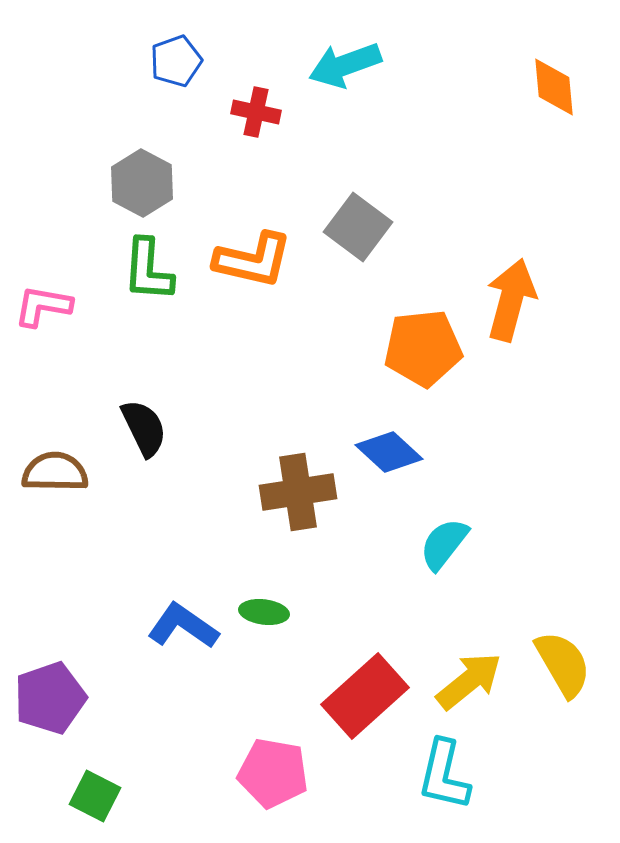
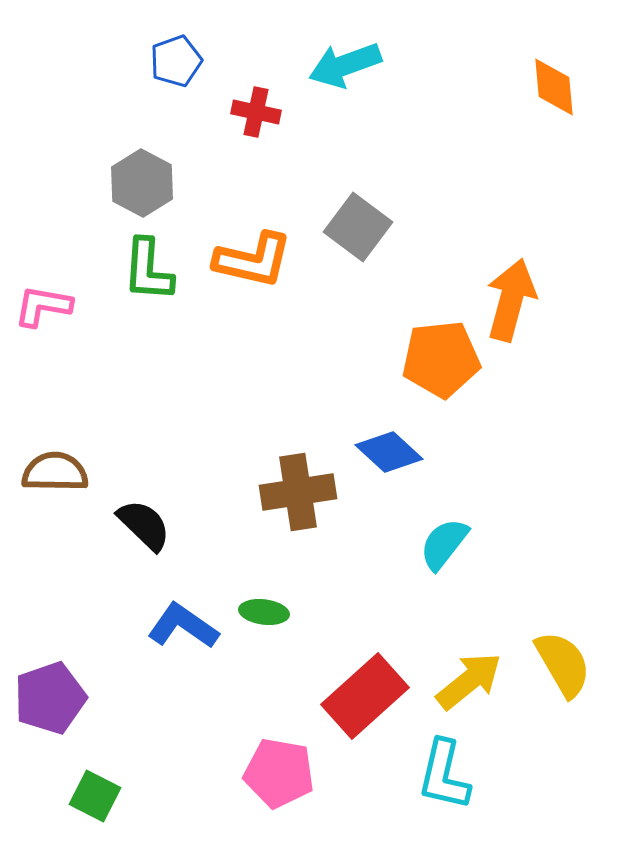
orange pentagon: moved 18 px right, 11 px down
black semicircle: moved 97 px down; rotated 20 degrees counterclockwise
pink pentagon: moved 6 px right
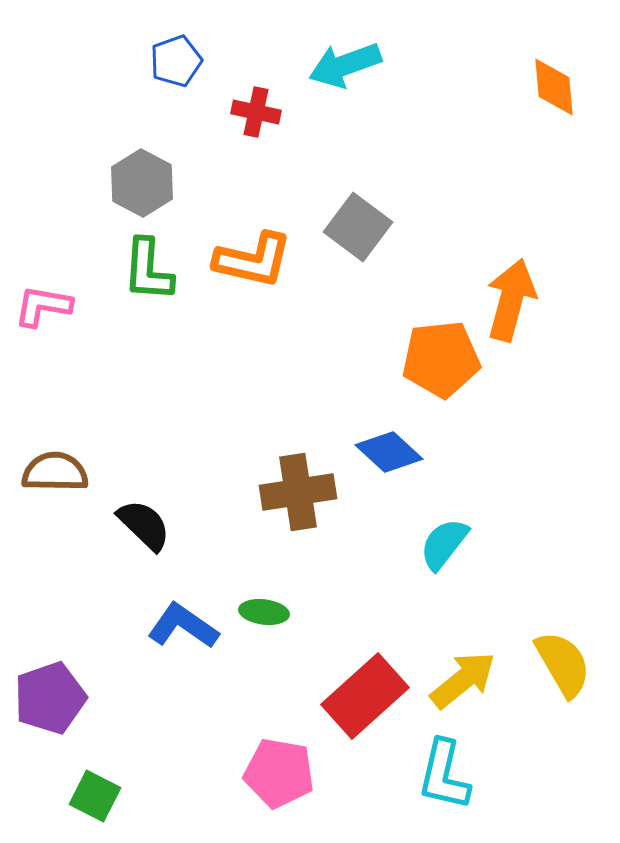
yellow arrow: moved 6 px left, 1 px up
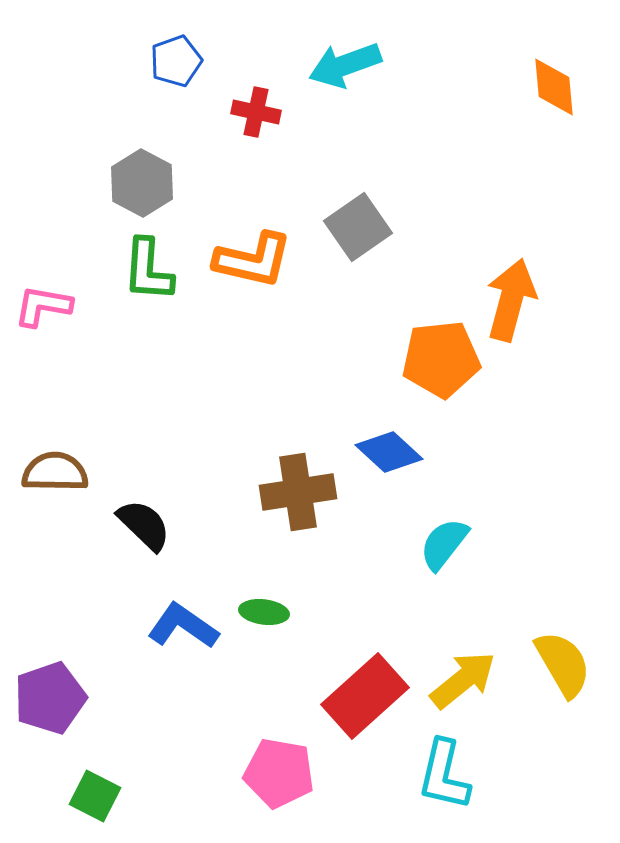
gray square: rotated 18 degrees clockwise
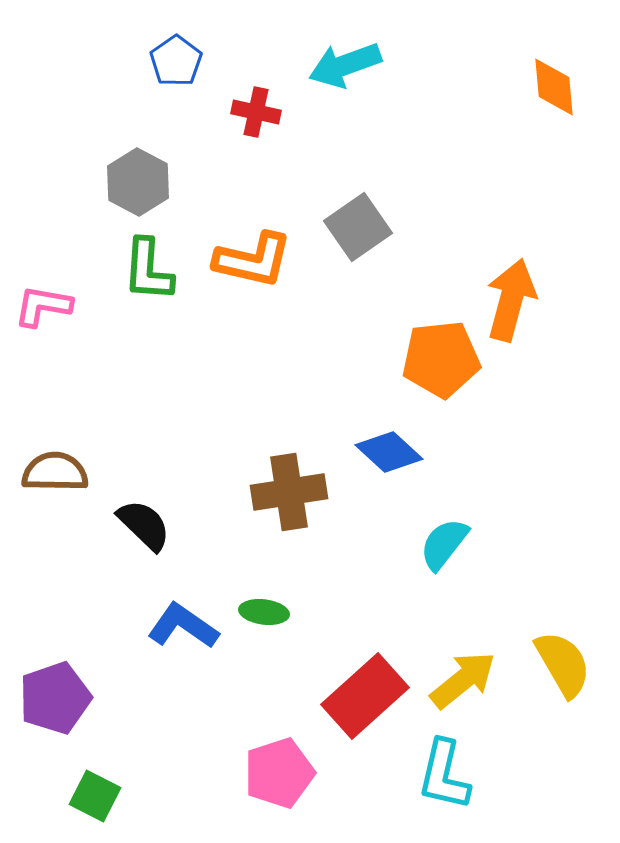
blue pentagon: rotated 15 degrees counterclockwise
gray hexagon: moved 4 px left, 1 px up
brown cross: moved 9 px left
purple pentagon: moved 5 px right
pink pentagon: rotated 28 degrees counterclockwise
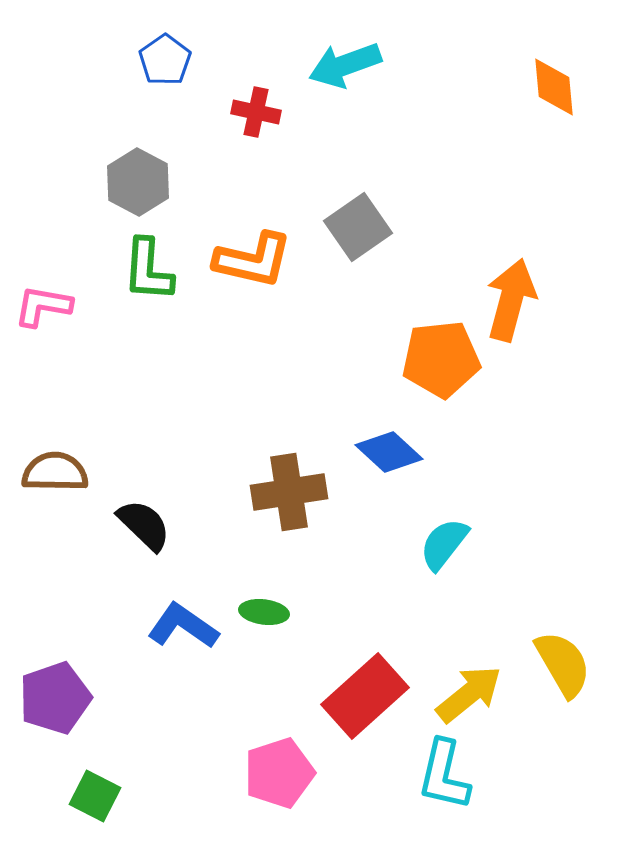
blue pentagon: moved 11 px left, 1 px up
yellow arrow: moved 6 px right, 14 px down
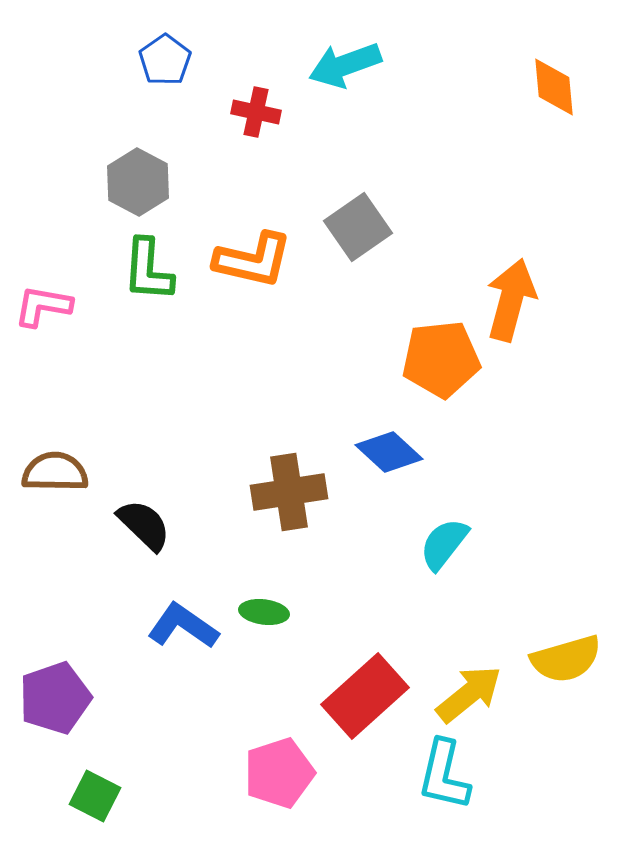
yellow semicircle: moved 3 px right, 5 px up; rotated 104 degrees clockwise
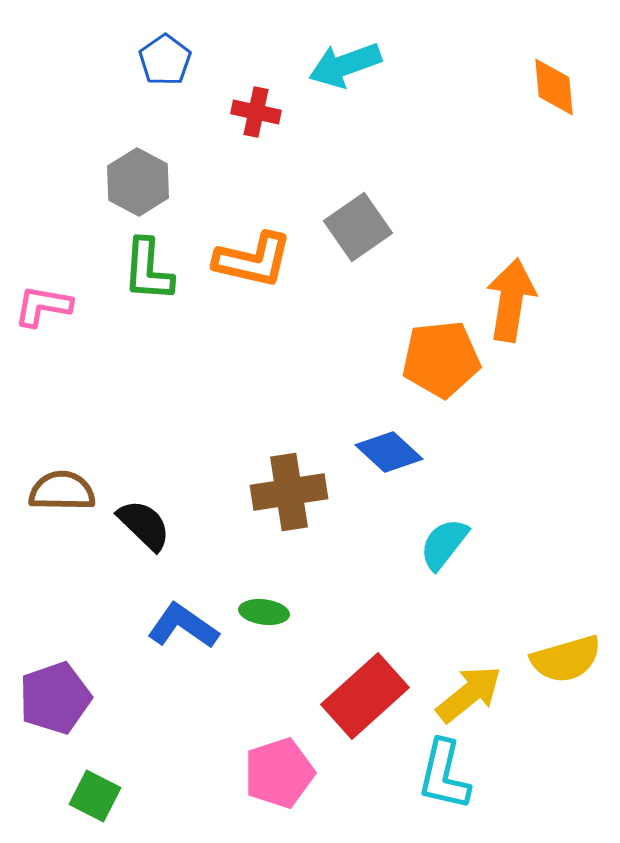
orange arrow: rotated 6 degrees counterclockwise
brown semicircle: moved 7 px right, 19 px down
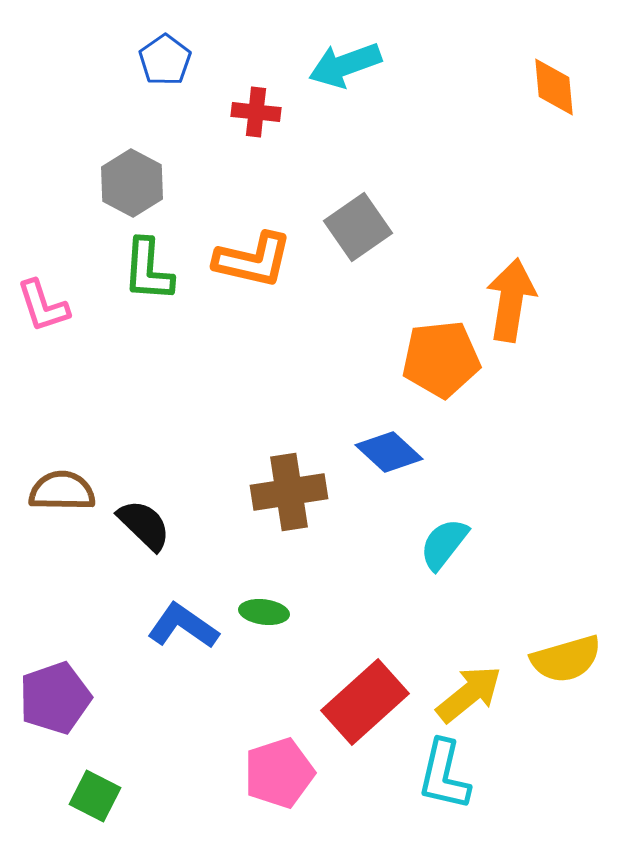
red cross: rotated 6 degrees counterclockwise
gray hexagon: moved 6 px left, 1 px down
pink L-shape: rotated 118 degrees counterclockwise
red rectangle: moved 6 px down
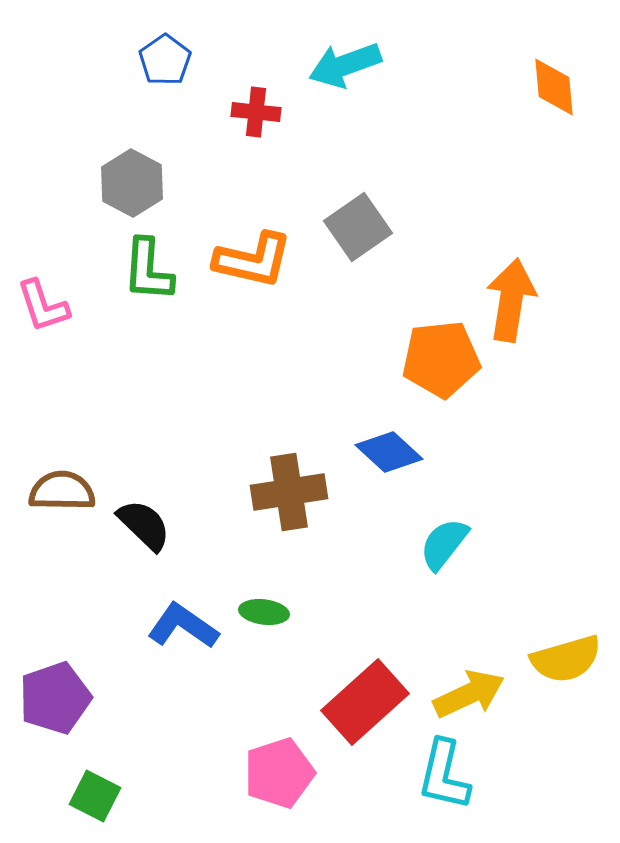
yellow arrow: rotated 14 degrees clockwise
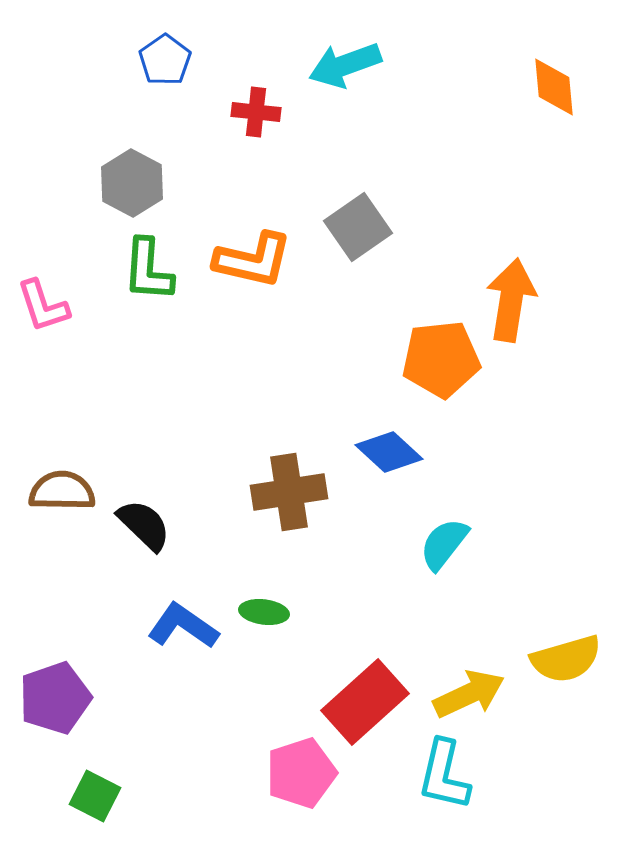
pink pentagon: moved 22 px right
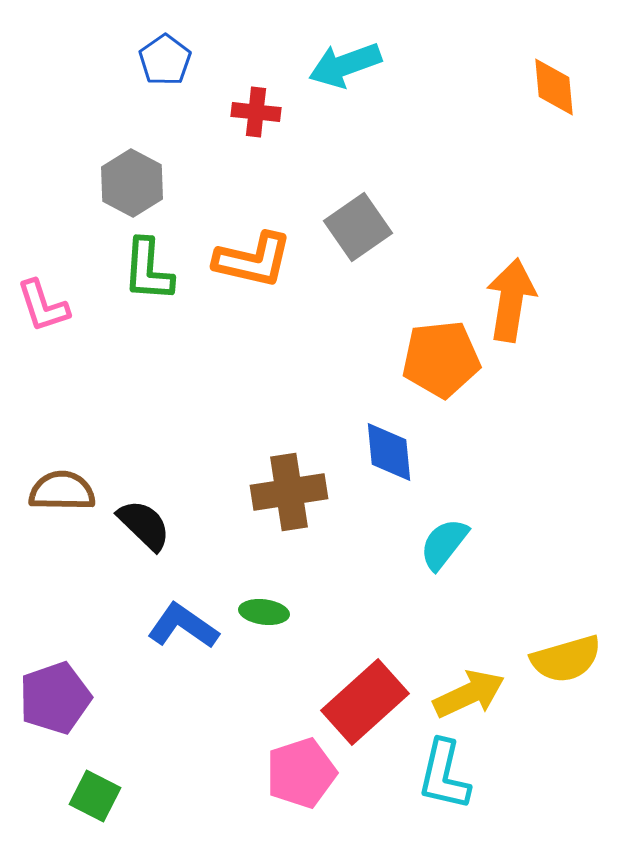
blue diamond: rotated 42 degrees clockwise
